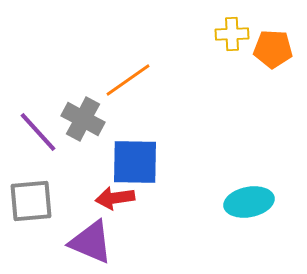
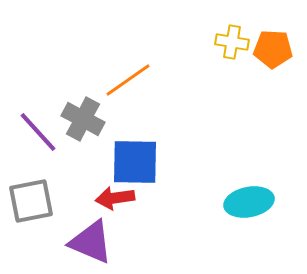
yellow cross: moved 8 px down; rotated 12 degrees clockwise
gray square: rotated 6 degrees counterclockwise
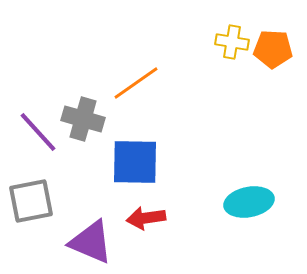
orange line: moved 8 px right, 3 px down
gray cross: rotated 12 degrees counterclockwise
red arrow: moved 31 px right, 20 px down
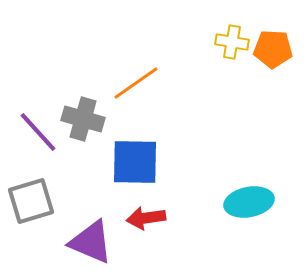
gray square: rotated 6 degrees counterclockwise
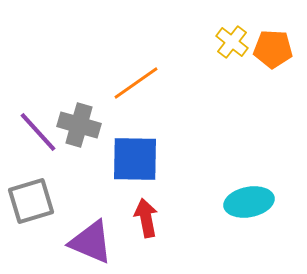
yellow cross: rotated 28 degrees clockwise
gray cross: moved 4 px left, 6 px down
blue square: moved 3 px up
red arrow: rotated 87 degrees clockwise
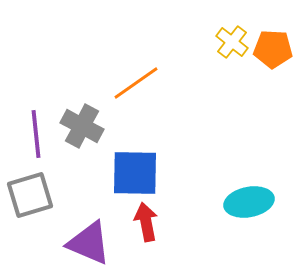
gray cross: moved 3 px right, 1 px down; rotated 12 degrees clockwise
purple line: moved 2 px left, 2 px down; rotated 36 degrees clockwise
blue square: moved 14 px down
gray square: moved 1 px left, 6 px up
red arrow: moved 4 px down
purple triangle: moved 2 px left, 1 px down
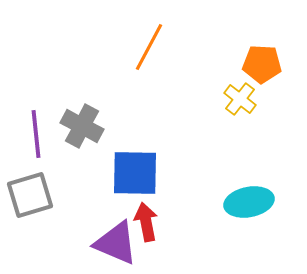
yellow cross: moved 8 px right, 57 px down
orange pentagon: moved 11 px left, 15 px down
orange line: moved 13 px right, 36 px up; rotated 27 degrees counterclockwise
purple triangle: moved 27 px right
